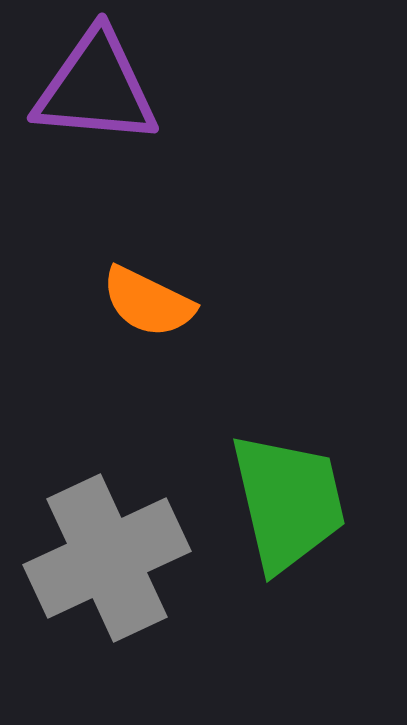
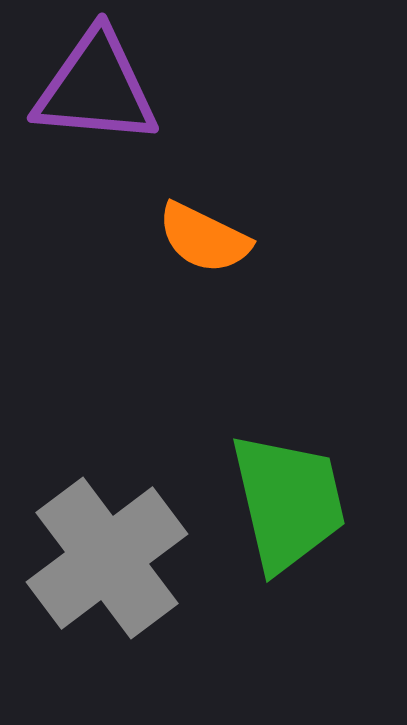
orange semicircle: moved 56 px right, 64 px up
gray cross: rotated 12 degrees counterclockwise
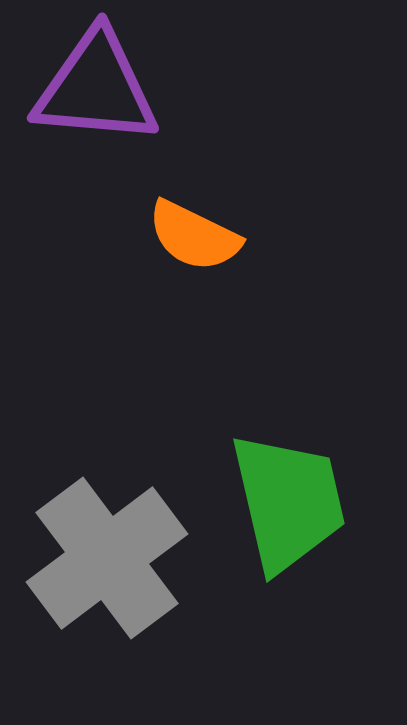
orange semicircle: moved 10 px left, 2 px up
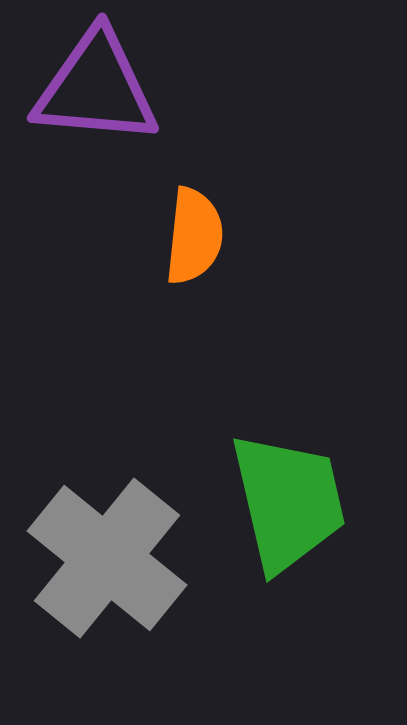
orange semicircle: rotated 110 degrees counterclockwise
gray cross: rotated 14 degrees counterclockwise
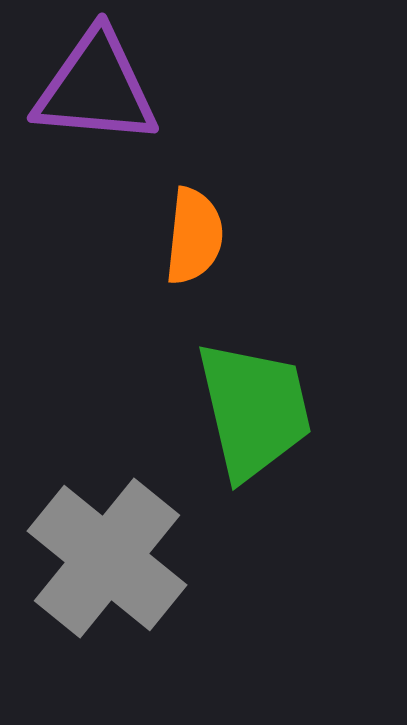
green trapezoid: moved 34 px left, 92 px up
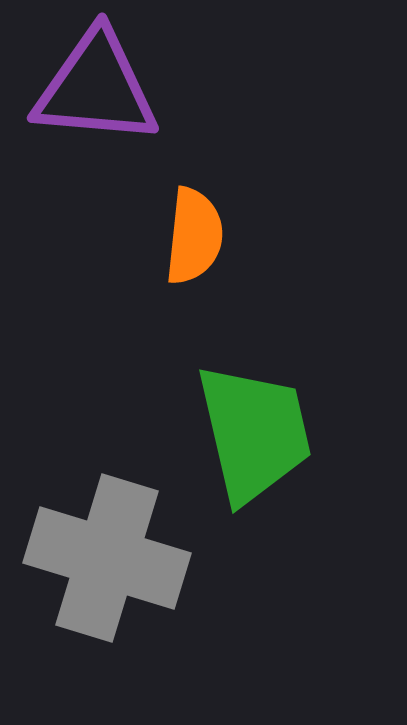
green trapezoid: moved 23 px down
gray cross: rotated 22 degrees counterclockwise
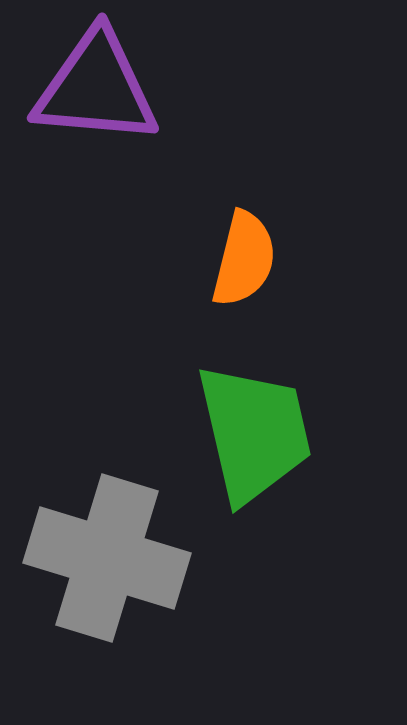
orange semicircle: moved 50 px right, 23 px down; rotated 8 degrees clockwise
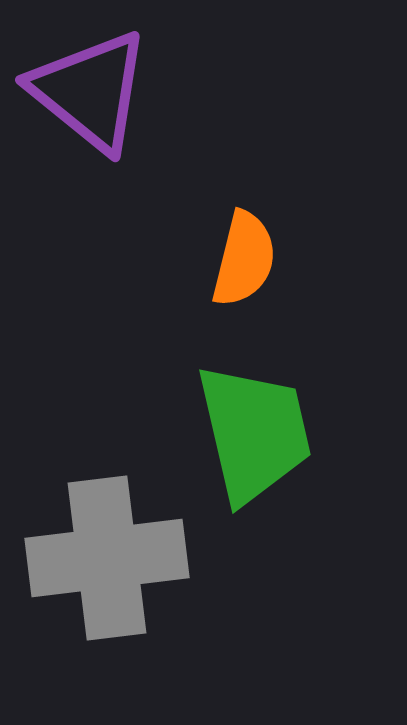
purple triangle: moved 6 px left, 3 px down; rotated 34 degrees clockwise
gray cross: rotated 24 degrees counterclockwise
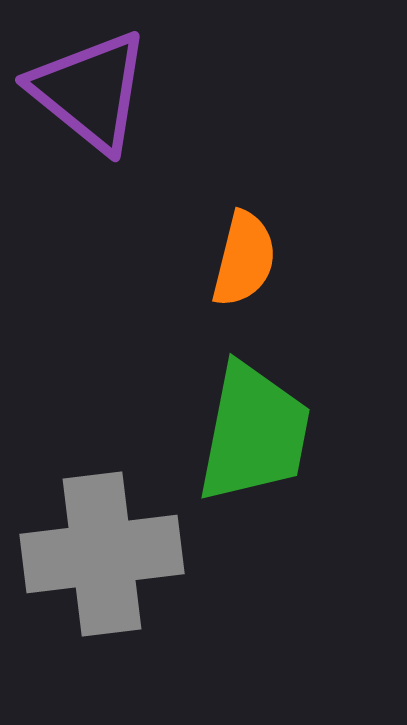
green trapezoid: rotated 24 degrees clockwise
gray cross: moved 5 px left, 4 px up
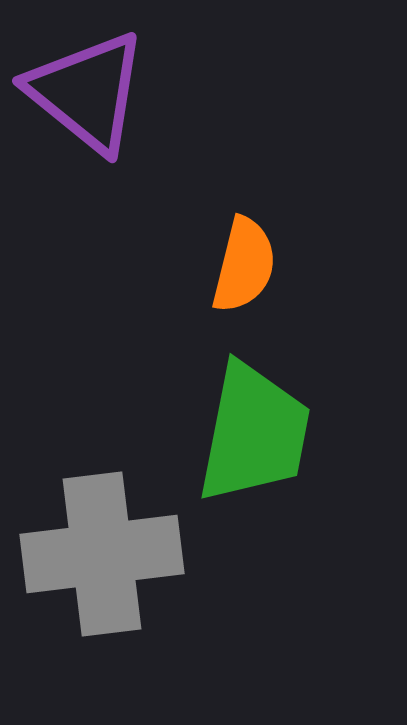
purple triangle: moved 3 px left, 1 px down
orange semicircle: moved 6 px down
